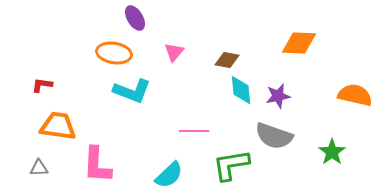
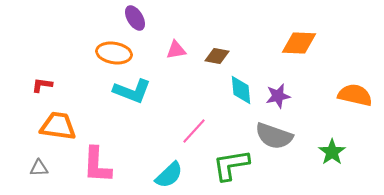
pink triangle: moved 2 px right, 2 px up; rotated 40 degrees clockwise
brown diamond: moved 10 px left, 4 px up
pink line: rotated 48 degrees counterclockwise
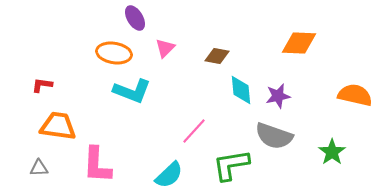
pink triangle: moved 11 px left, 2 px up; rotated 35 degrees counterclockwise
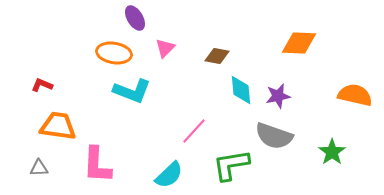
red L-shape: rotated 15 degrees clockwise
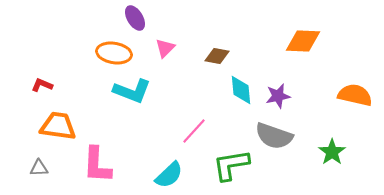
orange diamond: moved 4 px right, 2 px up
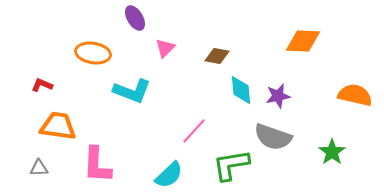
orange ellipse: moved 21 px left
gray semicircle: moved 1 px left, 1 px down
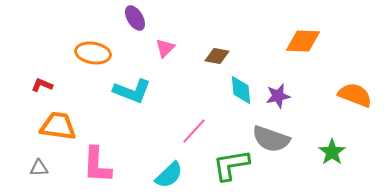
orange semicircle: rotated 8 degrees clockwise
gray semicircle: moved 2 px left, 2 px down
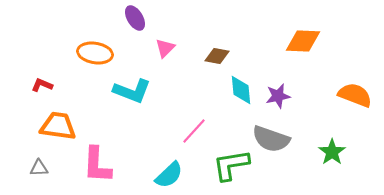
orange ellipse: moved 2 px right
